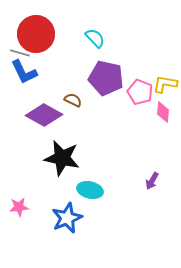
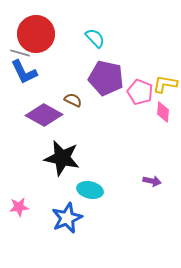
purple arrow: rotated 108 degrees counterclockwise
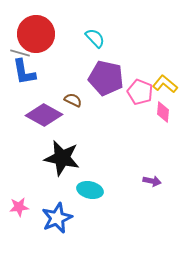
blue L-shape: rotated 16 degrees clockwise
yellow L-shape: rotated 30 degrees clockwise
blue star: moved 10 px left
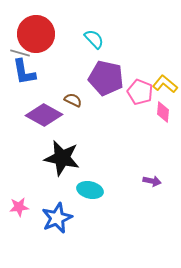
cyan semicircle: moved 1 px left, 1 px down
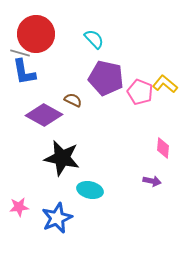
pink diamond: moved 36 px down
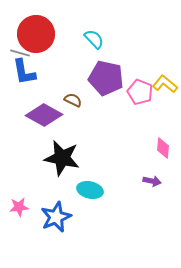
blue star: moved 1 px left, 1 px up
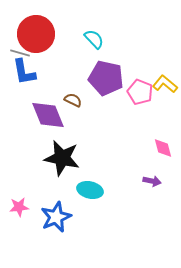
purple diamond: moved 4 px right; rotated 39 degrees clockwise
pink diamond: rotated 20 degrees counterclockwise
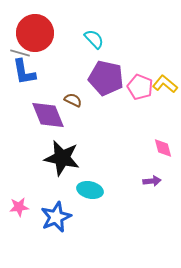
red circle: moved 1 px left, 1 px up
pink pentagon: moved 5 px up
purple arrow: rotated 18 degrees counterclockwise
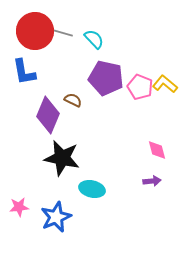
red circle: moved 2 px up
gray line: moved 43 px right, 20 px up
purple diamond: rotated 45 degrees clockwise
pink diamond: moved 6 px left, 2 px down
cyan ellipse: moved 2 px right, 1 px up
